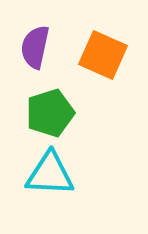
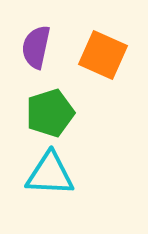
purple semicircle: moved 1 px right
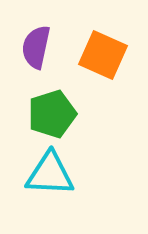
green pentagon: moved 2 px right, 1 px down
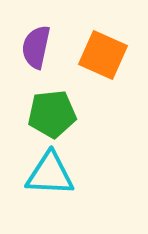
green pentagon: rotated 12 degrees clockwise
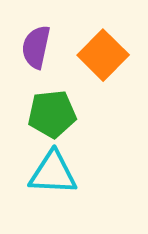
orange square: rotated 21 degrees clockwise
cyan triangle: moved 3 px right, 1 px up
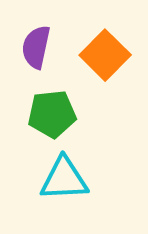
orange square: moved 2 px right
cyan triangle: moved 11 px right, 6 px down; rotated 6 degrees counterclockwise
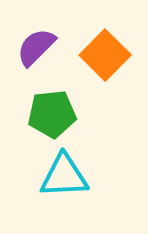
purple semicircle: rotated 33 degrees clockwise
cyan triangle: moved 3 px up
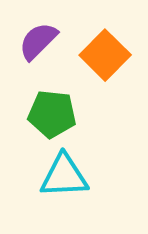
purple semicircle: moved 2 px right, 6 px up
green pentagon: rotated 12 degrees clockwise
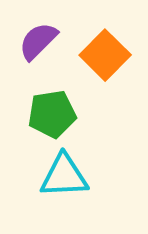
green pentagon: rotated 15 degrees counterclockwise
